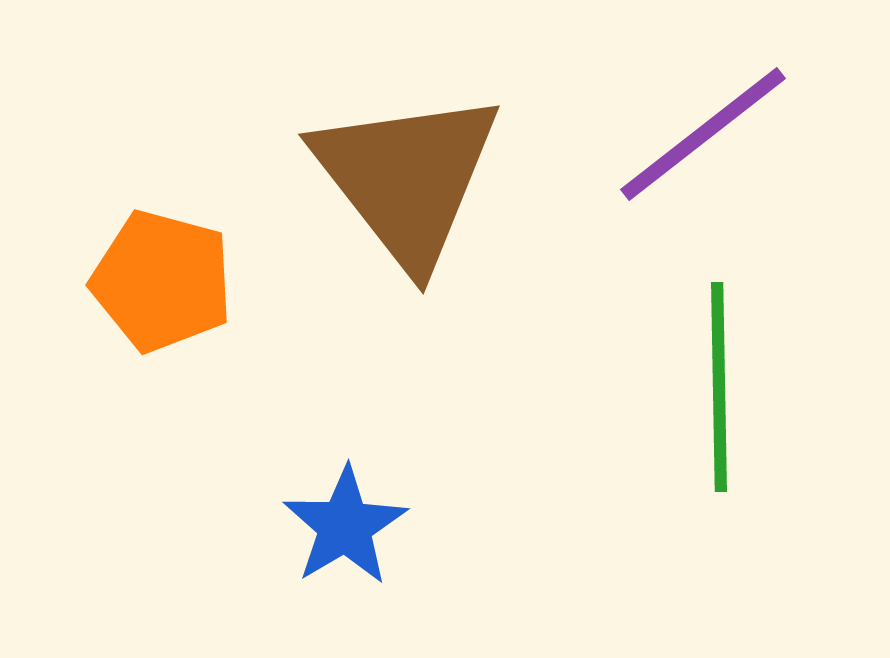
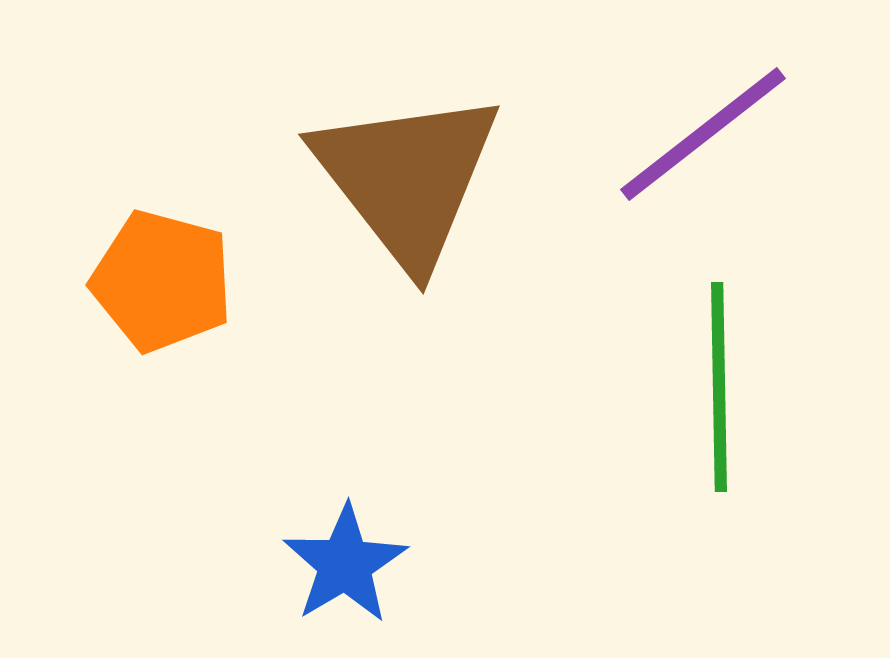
blue star: moved 38 px down
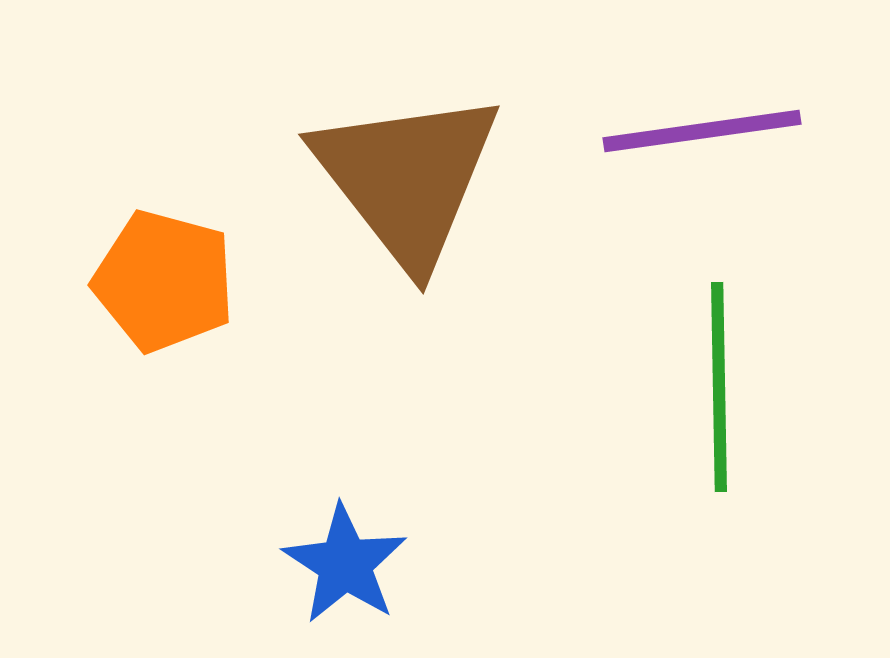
purple line: moved 1 px left, 3 px up; rotated 30 degrees clockwise
orange pentagon: moved 2 px right
blue star: rotated 8 degrees counterclockwise
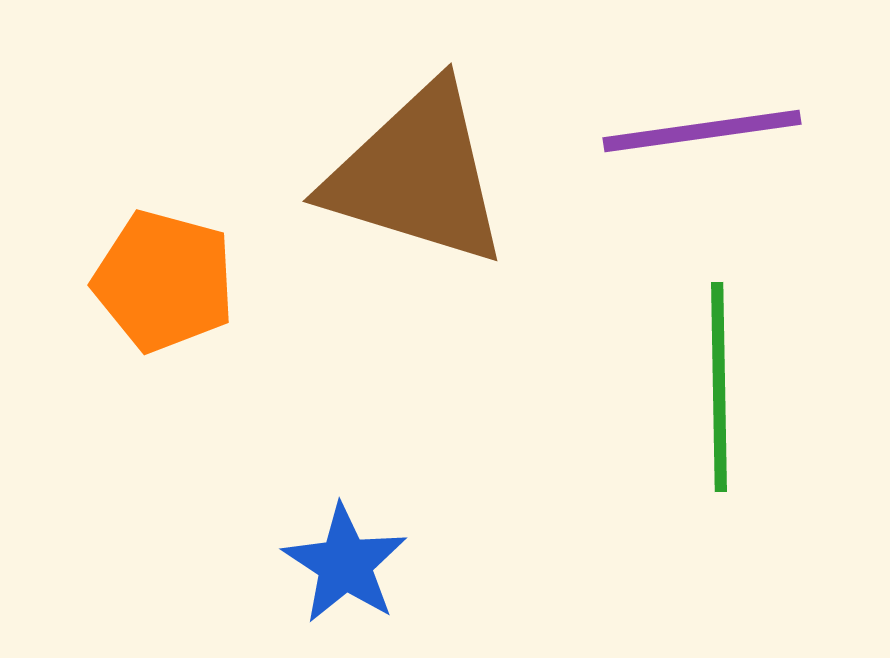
brown triangle: moved 10 px right, 3 px up; rotated 35 degrees counterclockwise
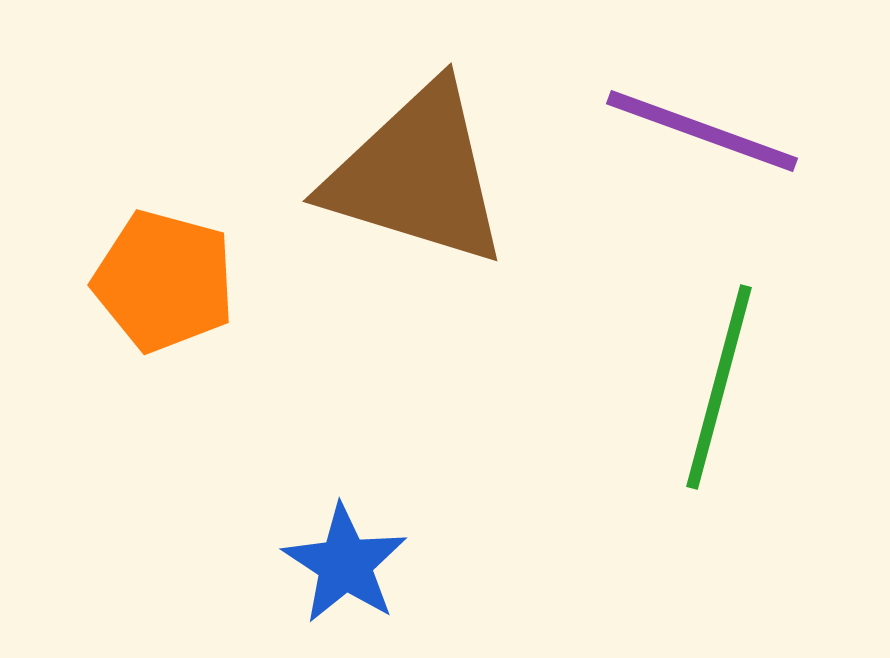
purple line: rotated 28 degrees clockwise
green line: rotated 16 degrees clockwise
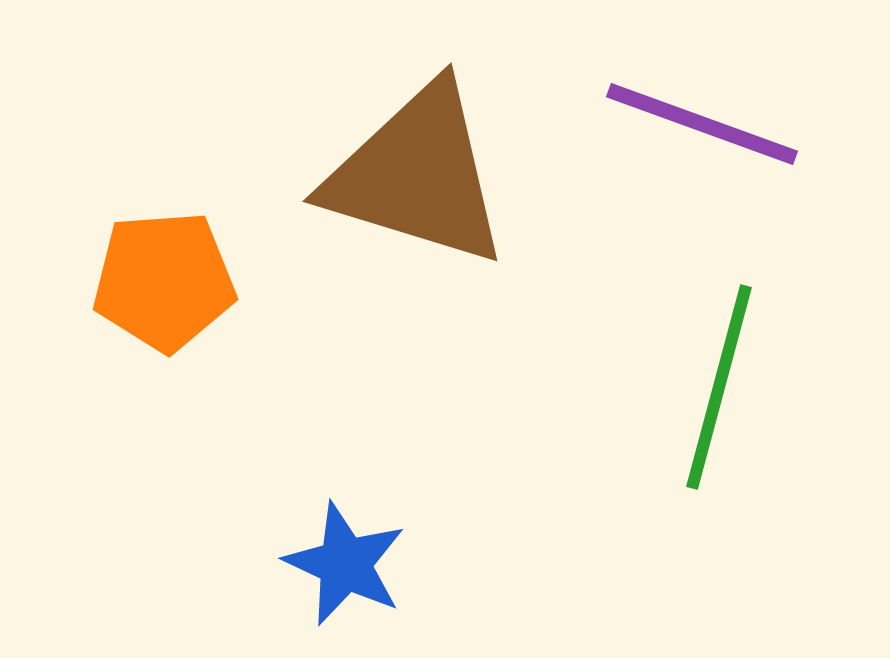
purple line: moved 7 px up
orange pentagon: rotated 19 degrees counterclockwise
blue star: rotated 8 degrees counterclockwise
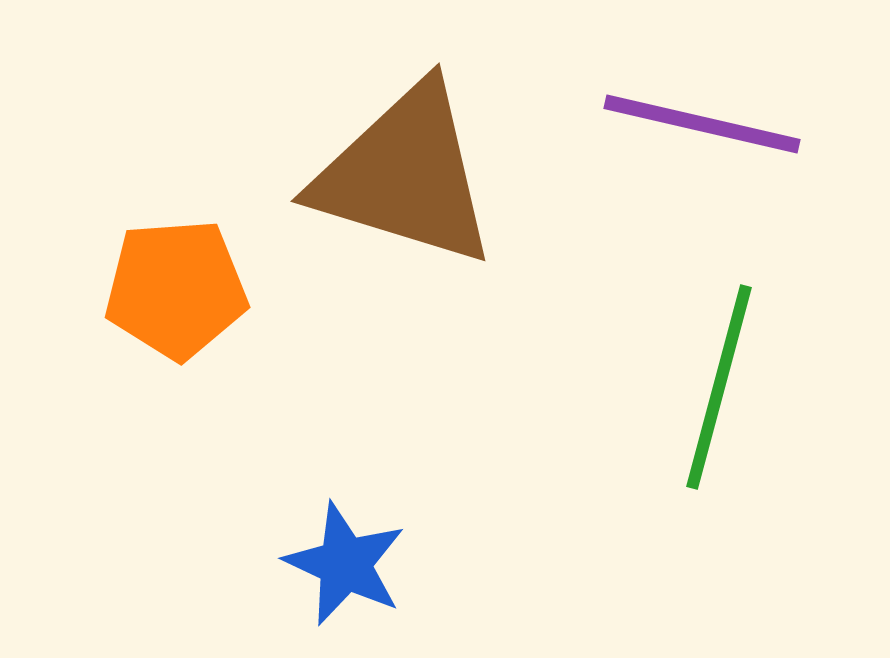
purple line: rotated 7 degrees counterclockwise
brown triangle: moved 12 px left
orange pentagon: moved 12 px right, 8 px down
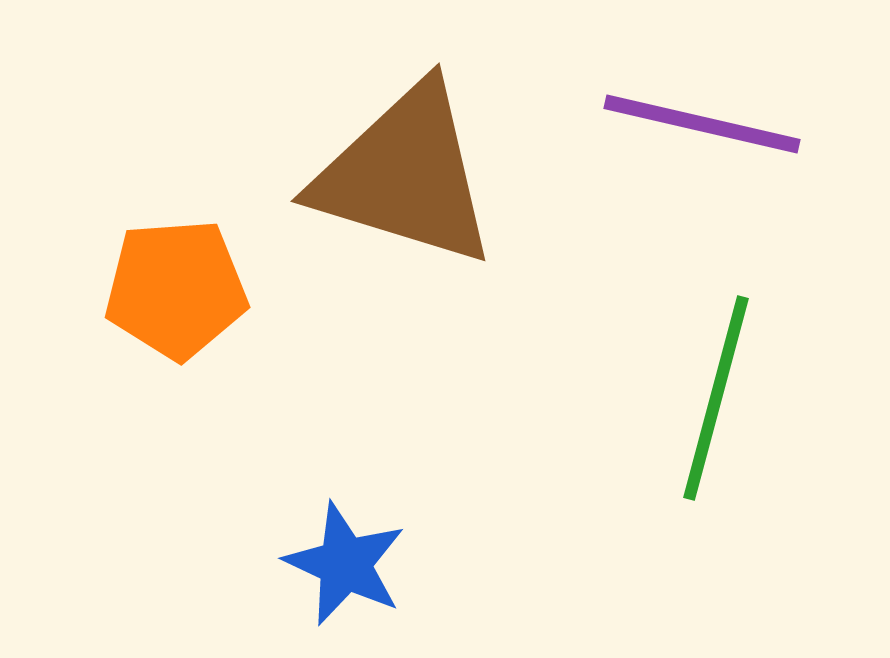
green line: moved 3 px left, 11 px down
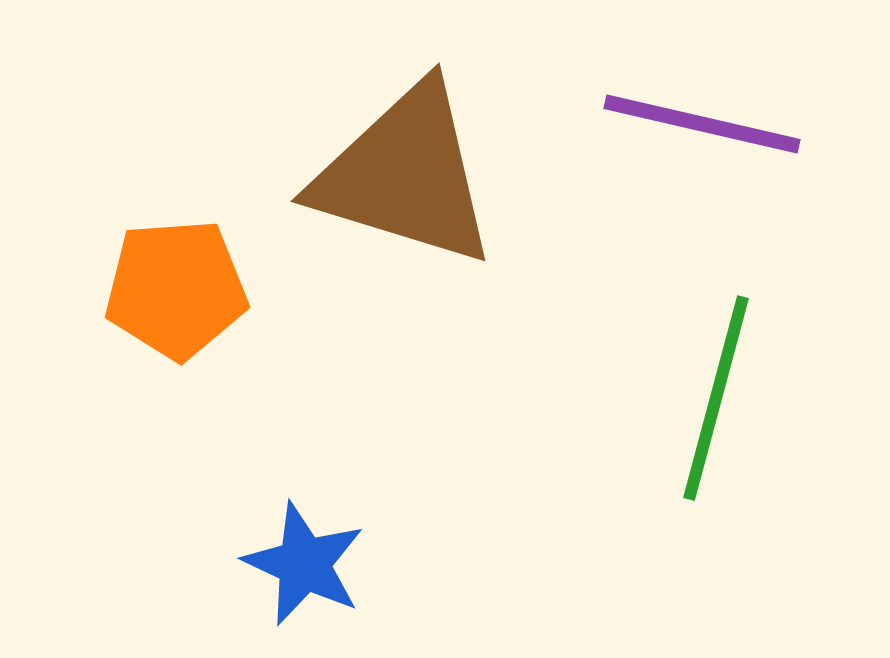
blue star: moved 41 px left
